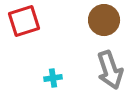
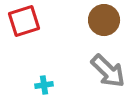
gray arrow: moved 2 px left, 1 px down; rotated 27 degrees counterclockwise
cyan cross: moved 9 px left, 7 px down
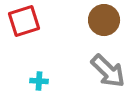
cyan cross: moved 5 px left, 4 px up; rotated 12 degrees clockwise
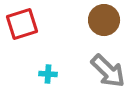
red square: moved 2 px left, 3 px down
cyan cross: moved 9 px right, 7 px up
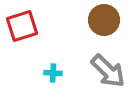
red square: moved 2 px down
cyan cross: moved 5 px right, 1 px up
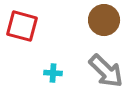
red square: rotated 32 degrees clockwise
gray arrow: moved 2 px left
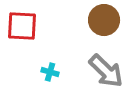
red square: rotated 12 degrees counterclockwise
cyan cross: moved 3 px left, 1 px up; rotated 12 degrees clockwise
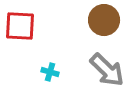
red square: moved 2 px left
gray arrow: moved 1 px right, 1 px up
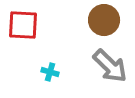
red square: moved 3 px right, 1 px up
gray arrow: moved 3 px right, 4 px up
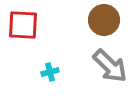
cyan cross: rotated 30 degrees counterclockwise
